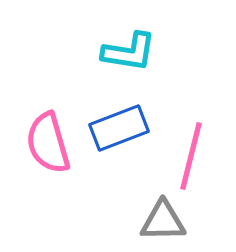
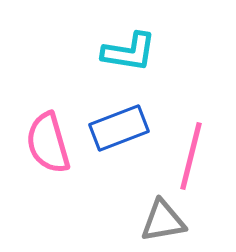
gray triangle: rotated 9 degrees counterclockwise
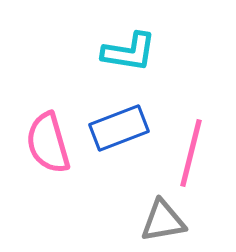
pink line: moved 3 px up
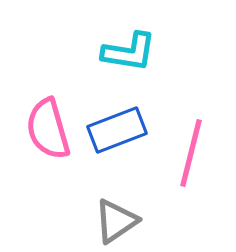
blue rectangle: moved 2 px left, 2 px down
pink semicircle: moved 14 px up
gray triangle: moved 47 px left; rotated 24 degrees counterclockwise
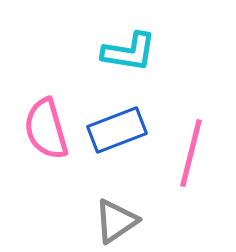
pink semicircle: moved 2 px left
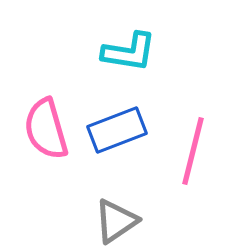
pink line: moved 2 px right, 2 px up
